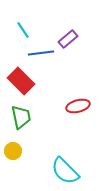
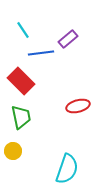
cyan semicircle: moved 2 px right, 2 px up; rotated 116 degrees counterclockwise
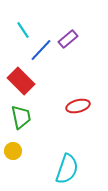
blue line: moved 3 px up; rotated 40 degrees counterclockwise
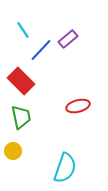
cyan semicircle: moved 2 px left, 1 px up
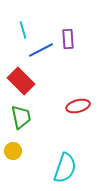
cyan line: rotated 18 degrees clockwise
purple rectangle: rotated 54 degrees counterclockwise
blue line: rotated 20 degrees clockwise
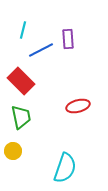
cyan line: rotated 30 degrees clockwise
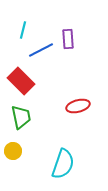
cyan semicircle: moved 2 px left, 4 px up
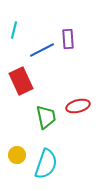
cyan line: moved 9 px left
blue line: moved 1 px right
red rectangle: rotated 20 degrees clockwise
green trapezoid: moved 25 px right
yellow circle: moved 4 px right, 4 px down
cyan semicircle: moved 17 px left
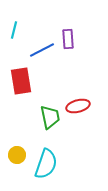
red rectangle: rotated 16 degrees clockwise
green trapezoid: moved 4 px right
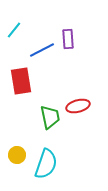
cyan line: rotated 24 degrees clockwise
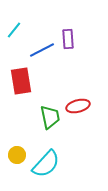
cyan semicircle: rotated 24 degrees clockwise
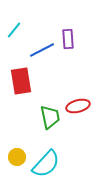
yellow circle: moved 2 px down
